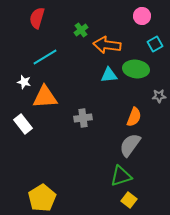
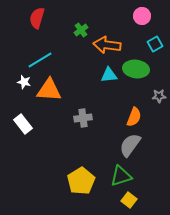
cyan line: moved 5 px left, 3 px down
orange triangle: moved 4 px right, 7 px up; rotated 8 degrees clockwise
yellow pentagon: moved 39 px right, 17 px up
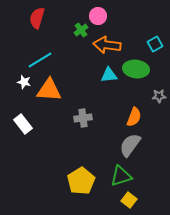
pink circle: moved 44 px left
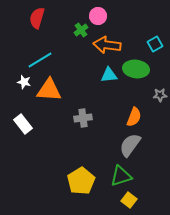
gray star: moved 1 px right, 1 px up
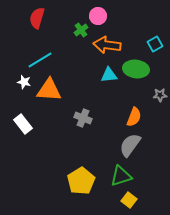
gray cross: rotated 30 degrees clockwise
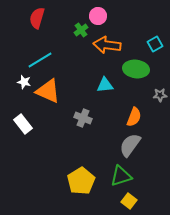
cyan triangle: moved 4 px left, 10 px down
orange triangle: moved 1 px left, 1 px down; rotated 20 degrees clockwise
yellow square: moved 1 px down
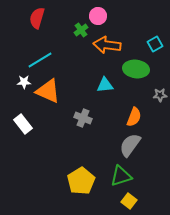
white star: rotated 16 degrees counterclockwise
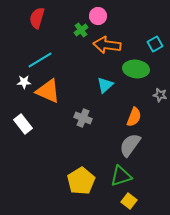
cyan triangle: rotated 36 degrees counterclockwise
gray star: rotated 16 degrees clockwise
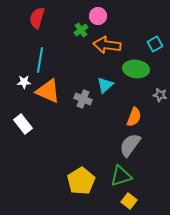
cyan line: rotated 50 degrees counterclockwise
gray cross: moved 19 px up
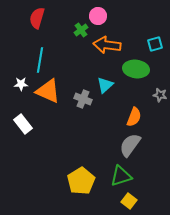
cyan square: rotated 14 degrees clockwise
white star: moved 3 px left, 2 px down
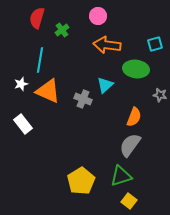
green cross: moved 19 px left
white star: rotated 16 degrees counterclockwise
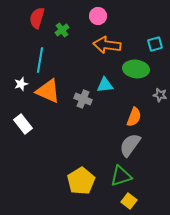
cyan triangle: rotated 36 degrees clockwise
